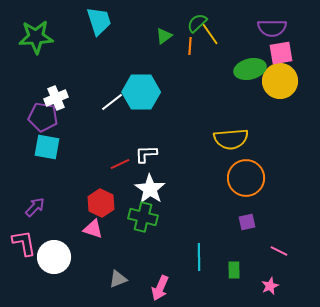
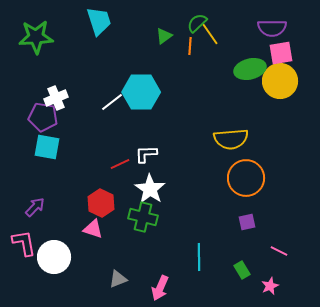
green rectangle: moved 8 px right; rotated 30 degrees counterclockwise
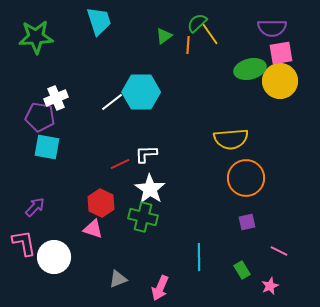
orange line: moved 2 px left, 1 px up
purple pentagon: moved 3 px left
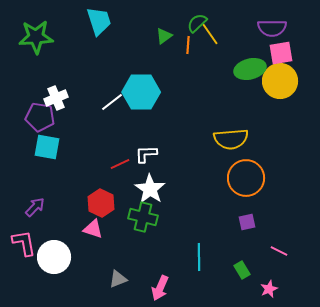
pink star: moved 1 px left, 3 px down
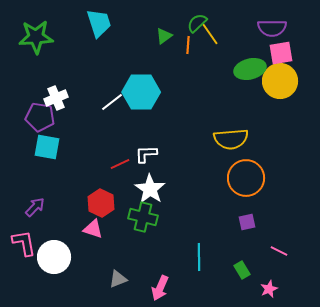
cyan trapezoid: moved 2 px down
